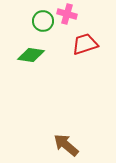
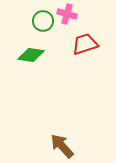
brown arrow: moved 4 px left, 1 px down; rotated 8 degrees clockwise
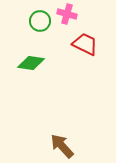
green circle: moved 3 px left
red trapezoid: rotated 44 degrees clockwise
green diamond: moved 8 px down
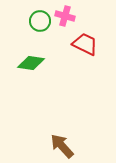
pink cross: moved 2 px left, 2 px down
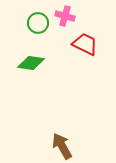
green circle: moved 2 px left, 2 px down
brown arrow: rotated 12 degrees clockwise
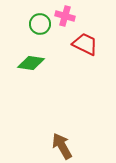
green circle: moved 2 px right, 1 px down
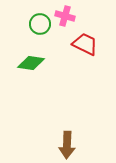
brown arrow: moved 5 px right, 1 px up; rotated 148 degrees counterclockwise
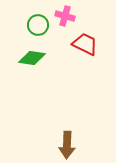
green circle: moved 2 px left, 1 px down
green diamond: moved 1 px right, 5 px up
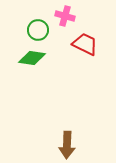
green circle: moved 5 px down
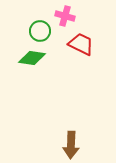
green circle: moved 2 px right, 1 px down
red trapezoid: moved 4 px left
brown arrow: moved 4 px right
